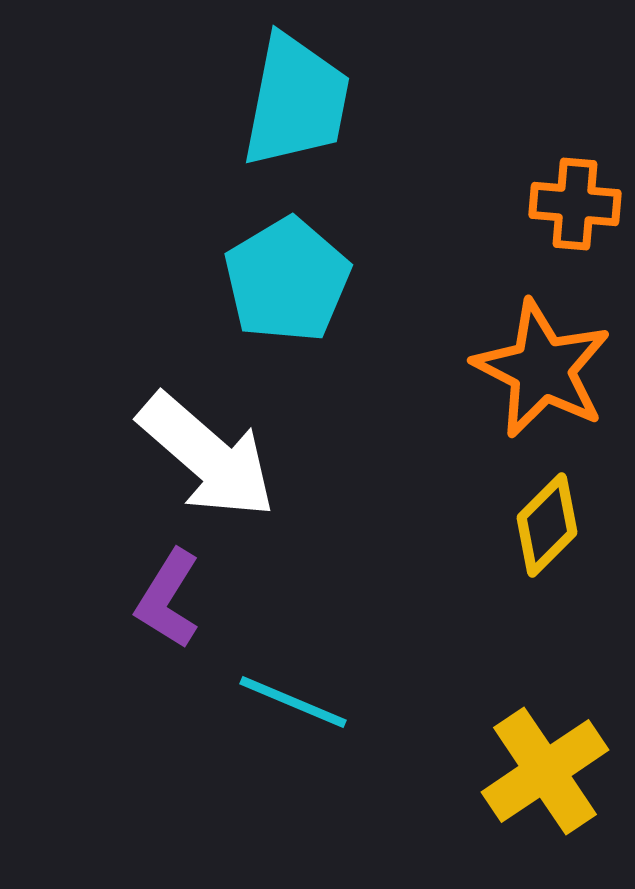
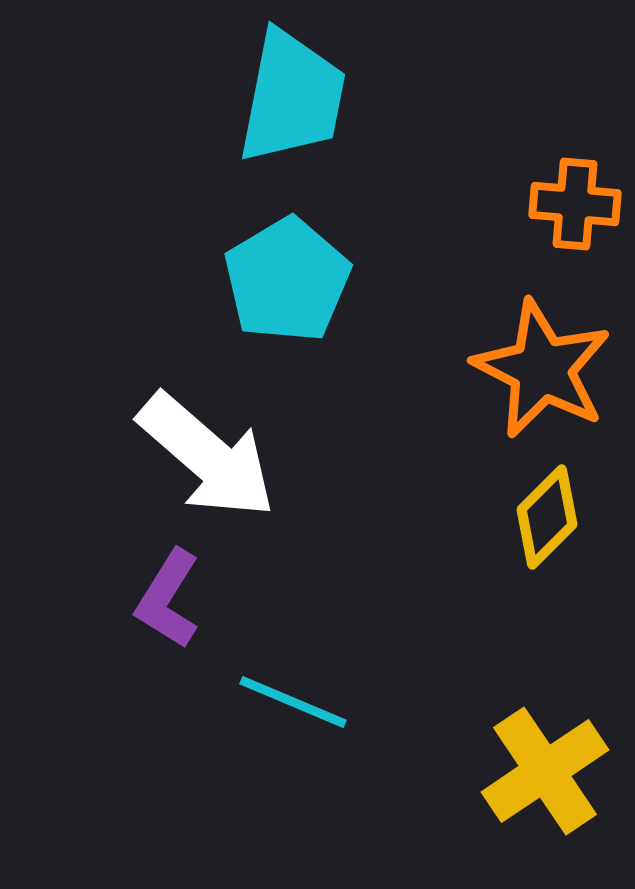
cyan trapezoid: moved 4 px left, 4 px up
yellow diamond: moved 8 px up
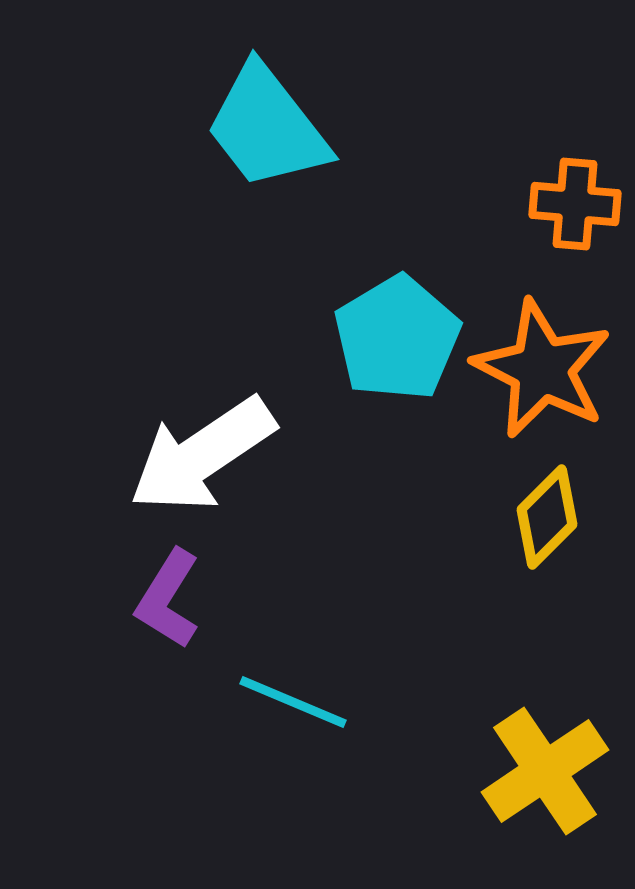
cyan trapezoid: moved 25 px left, 30 px down; rotated 131 degrees clockwise
cyan pentagon: moved 110 px right, 58 px down
white arrow: moved 5 px left, 1 px up; rotated 105 degrees clockwise
